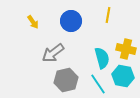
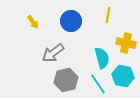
yellow cross: moved 6 px up
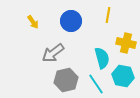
cyan line: moved 2 px left
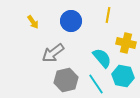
cyan semicircle: rotated 25 degrees counterclockwise
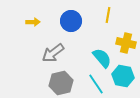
yellow arrow: rotated 56 degrees counterclockwise
gray hexagon: moved 5 px left, 3 px down
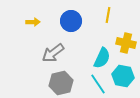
cyan semicircle: rotated 65 degrees clockwise
cyan line: moved 2 px right
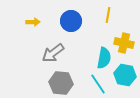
yellow cross: moved 2 px left
cyan semicircle: moved 2 px right; rotated 15 degrees counterclockwise
cyan hexagon: moved 2 px right, 1 px up
gray hexagon: rotated 20 degrees clockwise
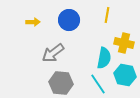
yellow line: moved 1 px left
blue circle: moved 2 px left, 1 px up
